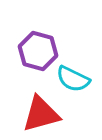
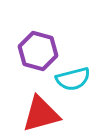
cyan semicircle: rotated 40 degrees counterclockwise
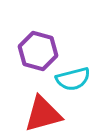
red triangle: moved 2 px right
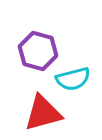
red triangle: moved 1 px up
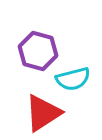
red triangle: rotated 18 degrees counterclockwise
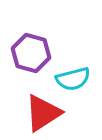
purple hexagon: moved 7 px left, 2 px down
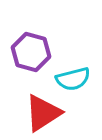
purple hexagon: moved 1 px up
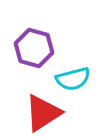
purple hexagon: moved 3 px right, 4 px up
